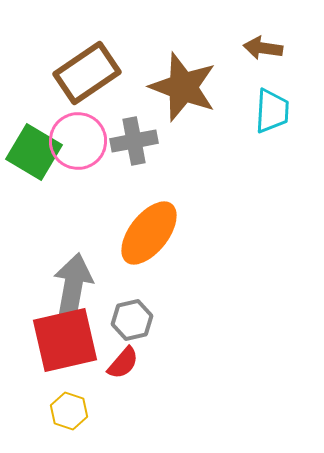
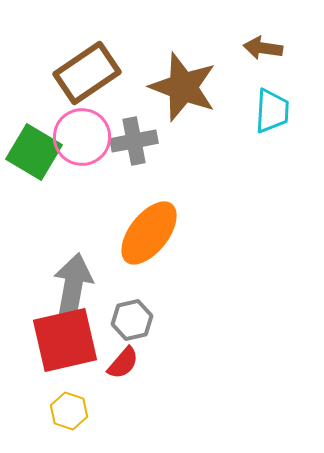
pink circle: moved 4 px right, 4 px up
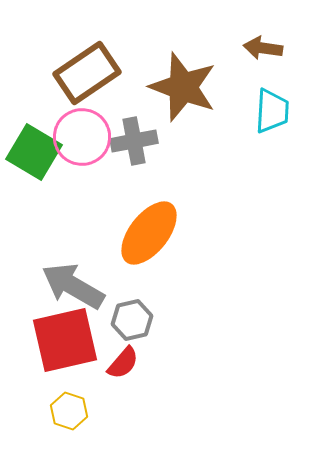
gray arrow: rotated 70 degrees counterclockwise
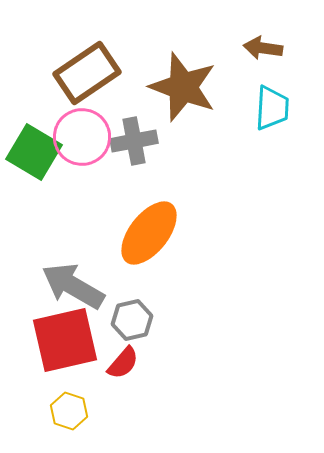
cyan trapezoid: moved 3 px up
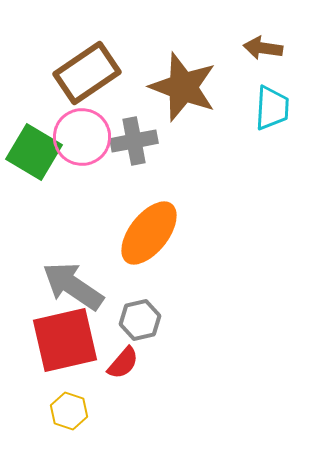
gray arrow: rotated 4 degrees clockwise
gray hexagon: moved 8 px right
